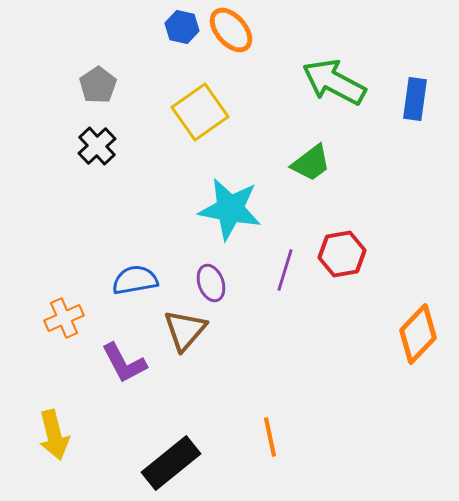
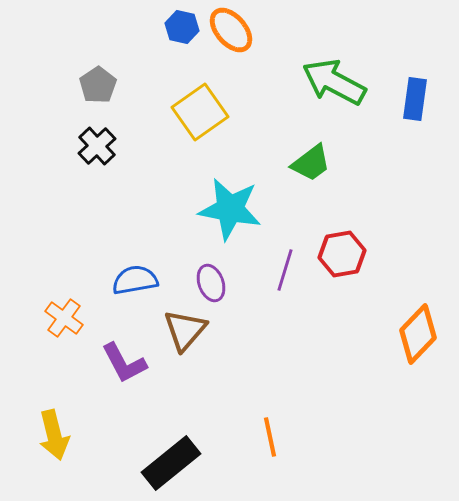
orange cross: rotated 30 degrees counterclockwise
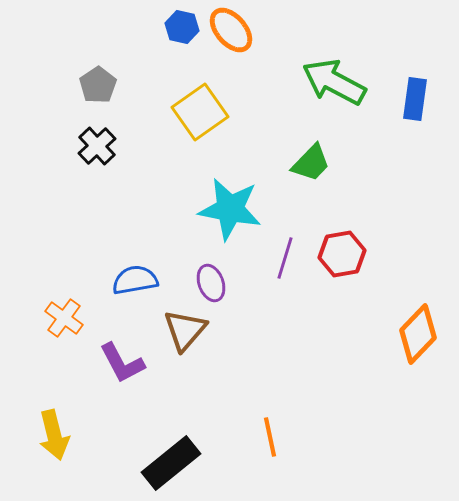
green trapezoid: rotated 9 degrees counterclockwise
purple line: moved 12 px up
purple L-shape: moved 2 px left
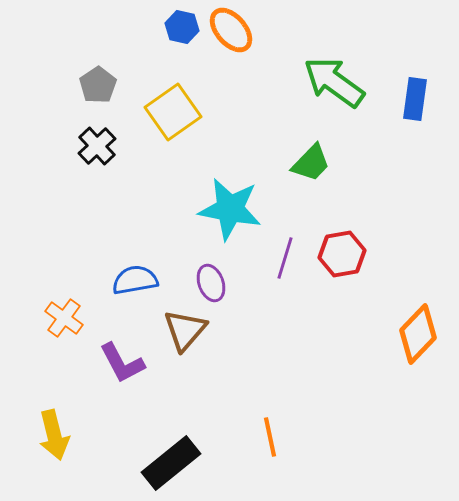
green arrow: rotated 8 degrees clockwise
yellow square: moved 27 px left
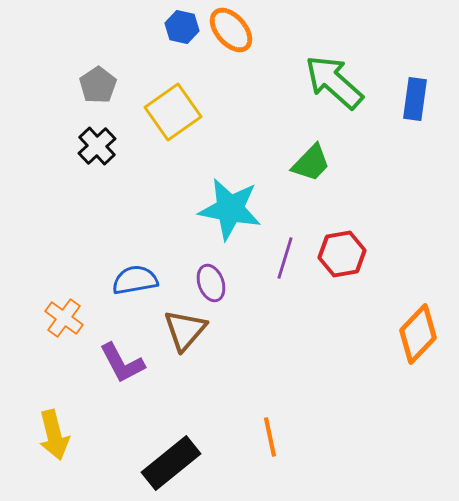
green arrow: rotated 6 degrees clockwise
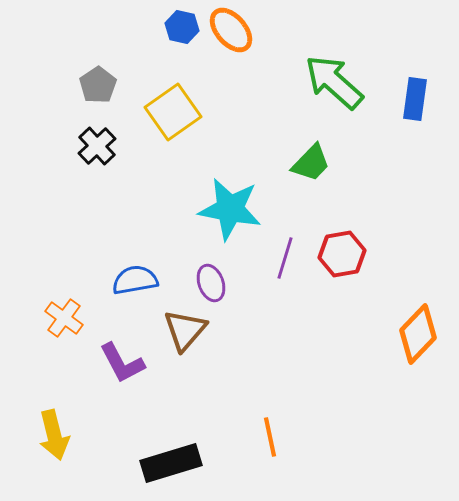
black rectangle: rotated 22 degrees clockwise
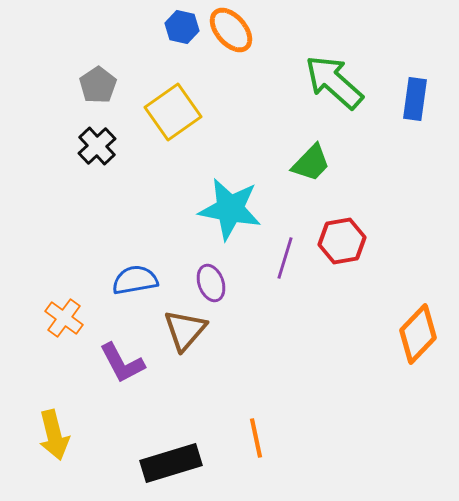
red hexagon: moved 13 px up
orange line: moved 14 px left, 1 px down
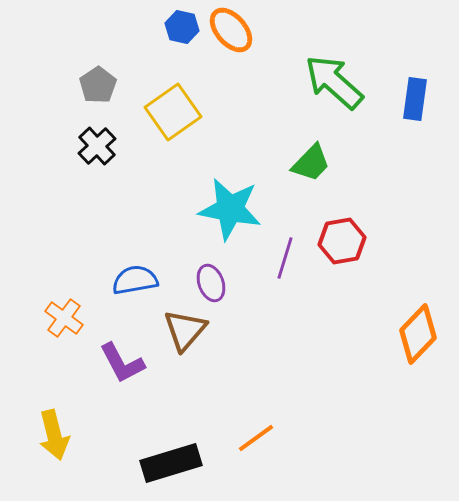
orange line: rotated 66 degrees clockwise
